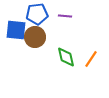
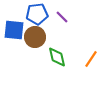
purple line: moved 3 px left, 1 px down; rotated 40 degrees clockwise
blue square: moved 2 px left
green diamond: moved 9 px left
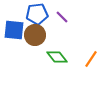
brown circle: moved 2 px up
green diamond: rotated 25 degrees counterclockwise
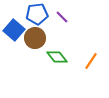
blue square: rotated 35 degrees clockwise
brown circle: moved 3 px down
orange line: moved 2 px down
